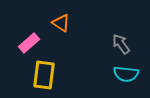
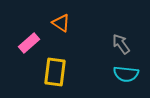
yellow rectangle: moved 11 px right, 3 px up
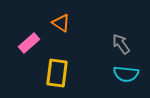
yellow rectangle: moved 2 px right, 1 px down
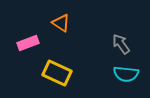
pink rectangle: moved 1 px left; rotated 20 degrees clockwise
yellow rectangle: rotated 72 degrees counterclockwise
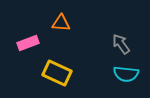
orange triangle: rotated 30 degrees counterclockwise
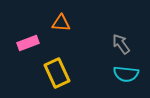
yellow rectangle: rotated 40 degrees clockwise
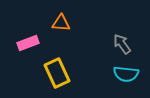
gray arrow: moved 1 px right
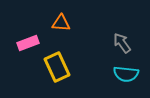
gray arrow: moved 1 px up
yellow rectangle: moved 6 px up
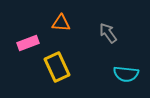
gray arrow: moved 14 px left, 10 px up
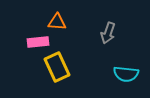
orange triangle: moved 4 px left, 1 px up
gray arrow: rotated 125 degrees counterclockwise
pink rectangle: moved 10 px right, 1 px up; rotated 15 degrees clockwise
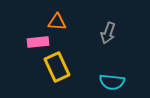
cyan semicircle: moved 14 px left, 8 px down
